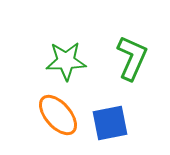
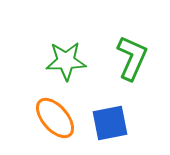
orange ellipse: moved 3 px left, 3 px down
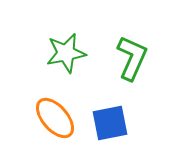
green star: moved 8 px up; rotated 9 degrees counterclockwise
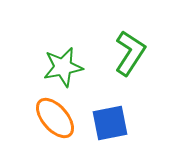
green star: moved 3 px left, 14 px down
green L-shape: moved 2 px left, 5 px up; rotated 9 degrees clockwise
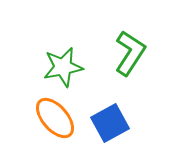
blue square: rotated 18 degrees counterclockwise
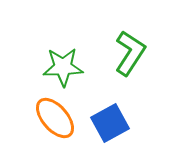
green star: rotated 9 degrees clockwise
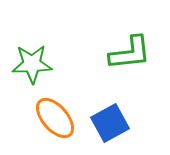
green L-shape: rotated 51 degrees clockwise
green star: moved 31 px left, 3 px up
